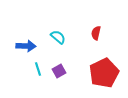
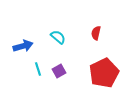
blue arrow: moved 3 px left; rotated 18 degrees counterclockwise
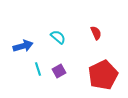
red semicircle: rotated 144 degrees clockwise
red pentagon: moved 1 px left, 2 px down
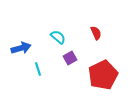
blue arrow: moved 2 px left, 2 px down
purple square: moved 11 px right, 13 px up
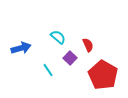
red semicircle: moved 8 px left, 12 px down
purple square: rotated 16 degrees counterclockwise
cyan line: moved 10 px right, 1 px down; rotated 16 degrees counterclockwise
red pentagon: rotated 16 degrees counterclockwise
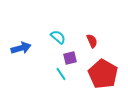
red semicircle: moved 4 px right, 4 px up
purple square: rotated 32 degrees clockwise
cyan line: moved 13 px right, 4 px down
red pentagon: moved 1 px up
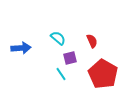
cyan semicircle: moved 1 px down
blue arrow: rotated 12 degrees clockwise
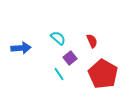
purple square: rotated 24 degrees counterclockwise
cyan line: moved 2 px left
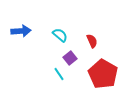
cyan semicircle: moved 2 px right, 3 px up
blue arrow: moved 17 px up
